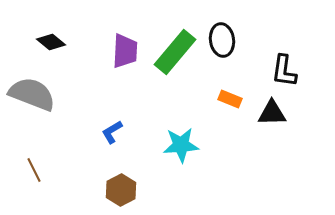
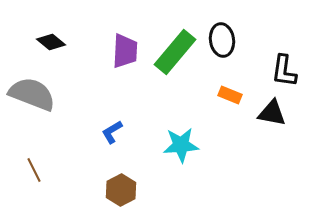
orange rectangle: moved 4 px up
black triangle: rotated 12 degrees clockwise
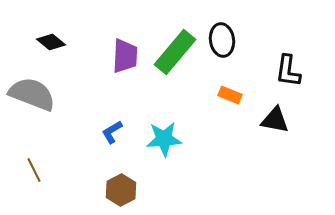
purple trapezoid: moved 5 px down
black L-shape: moved 4 px right
black triangle: moved 3 px right, 7 px down
cyan star: moved 17 px left, 6 px up
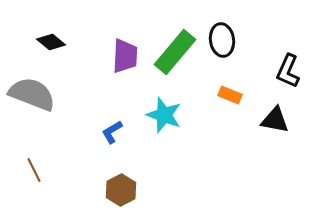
black L-shape: rotated 16 degrees clockwise
cyan star: moved 24 px up; rotated 24 degrees clockwise
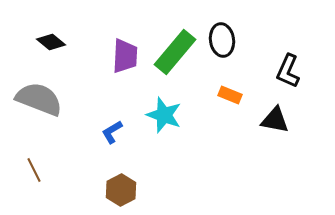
gray semicircle: moved 7 px right, 5 px down
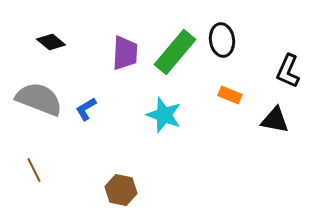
purple trapezoid: moved 3 px up
blue L-shape: moved 26 px left, 23 px up
brown hexagon: rotated 20 degrees counterclockwise
